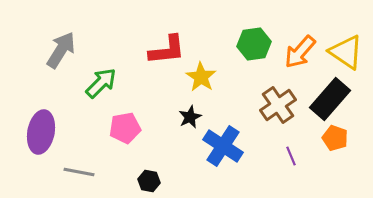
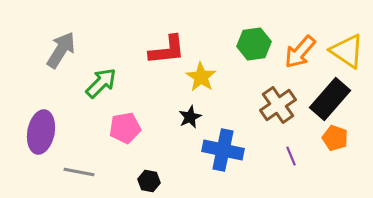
yellow triangle: moved 1 px right, 1 px up
blue cross: moved 4 px down; rotated 21 degrees counterclockwise
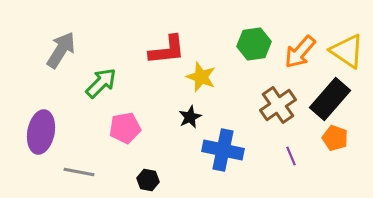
yellow star: rotated 12 degrees counterclockwise
black hexagon: moved 1 px left, 1 px up
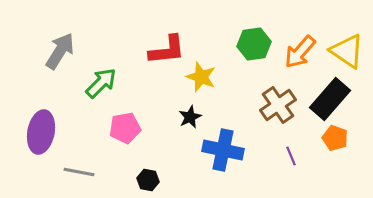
gray arrow: moved 1 px left, 1 px down
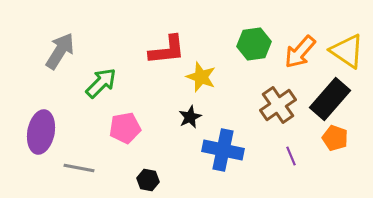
gray line: moved 4 px up
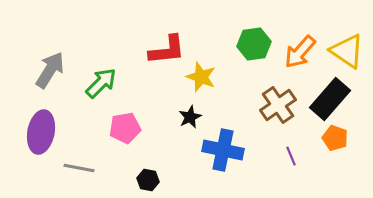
gray arrow: moved 10 px left, 19 px down
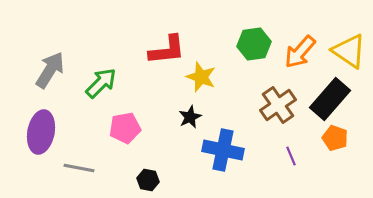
yellow triangle: moved 2 px right
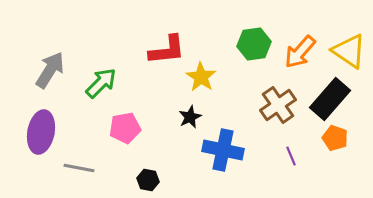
yellow star: rotated 12 degrees clockwise
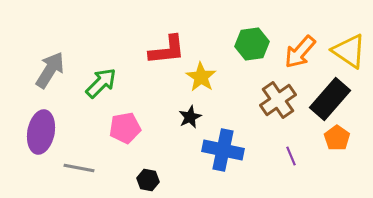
green hexagon: moved 2 px left
brown cross: moved 5 px up
orange pentagon: moved 2 px right; rotated 15 degrees clockwise
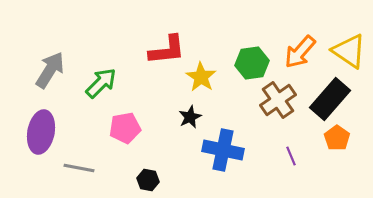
green hexagon: moved 19 px down
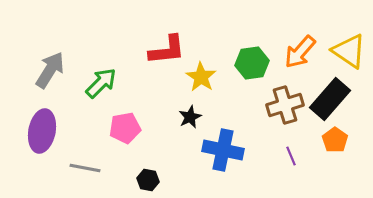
brown cross: moved 7 px right, 5 px down; rotated 18 degrees clockwise
purple ellipse: moved 1 px right, 1 px up
orange pentagon: moved 2 px left, 2 px down
gray line: moved 6 px right
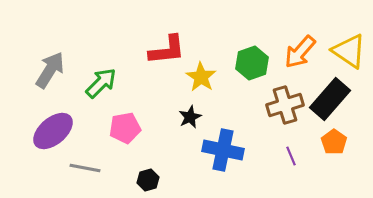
green hexagon: rotated 12 degrees counterclockwise
purple ellipse: moved 11 px right; rotated 39 degrees clockwise
orange pentagon: moved 1 px left, 2 px down
black hexagon: rotated 25 degrees counterclockwise
